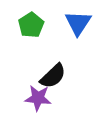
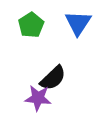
black semicircle: moved 2 px down
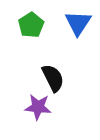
black semicircle: rotated 72 degrees counterclockwise
purple star: moved 9 px down
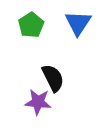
purple star: moved 5 px up
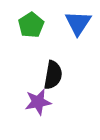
black semicircle: moved 3 px up; rotated 36 degrees clockwise
purple star: rotated 16 degrees counterclockwise
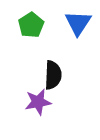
black semicircle: rotated 8 degrees counterclockwise
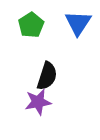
black semicircle: moved 6 px left, 1 px down; rotated 16 degrees clockwise
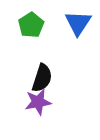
black semicircle: moved 5 px left, 2 px down
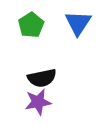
black semicircle: rotated 60 degrees clockwise
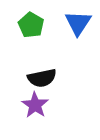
green pentagon: rotated 10 degrees counterclockwise
purple star: moved 3 px left, 3 px down; rotated 28 degrees counterclockwise
